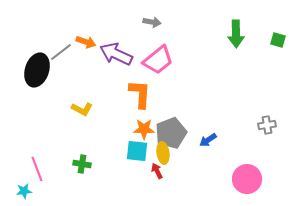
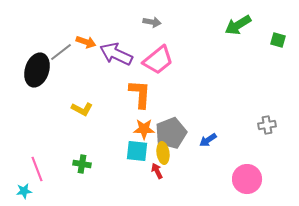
green arrow: moved 2 px right, 9 px up; rotated 60 degrees clockwise
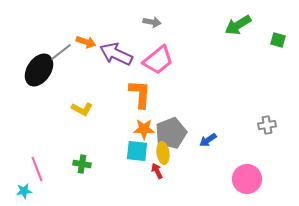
black ellipse: moved 2 px right; rotated 16 degrees clockwise
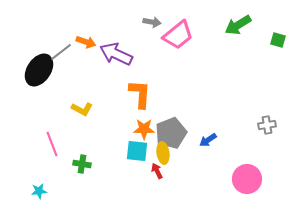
pink trapezoid: moved 20 px right, 25 px up
pink line: moved 15 px right, 25 px up
cyan star: moved 15 px right
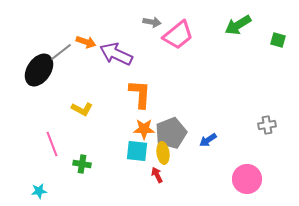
red arrow: moved 4 px down
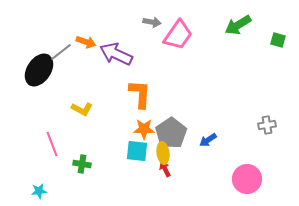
pink trapezoid: rotated 16 degrees counterclockwise
gray pentagon: rotated 12 degrees counterclockwise
red arrow: moved 8 px right, 6 px up
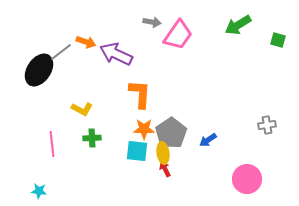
pink line: rotated 15 degrees clockwise
green cross: moved 10 px right, 26 px up; rotated 12 degrees counterclockwise
cyan star: rotated 14 degrees clockwise
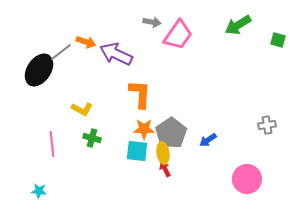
green cross: rotated 18 degrees clockwise
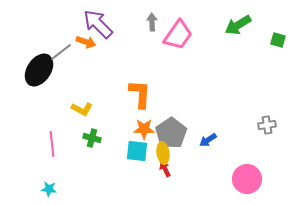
gray arrow: rotated 102 degrees counterclockwise
purple arrow: moved 18 px left, 30 px up; rotated 20 degrees clockwise
cyan star: moved 10 px right, 2 px up
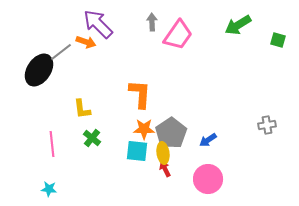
yellow L-shape: rotated 55 degrees clockwise
green cross: rotated 24 degrees clockwise
pink circle: moved 39 px left
